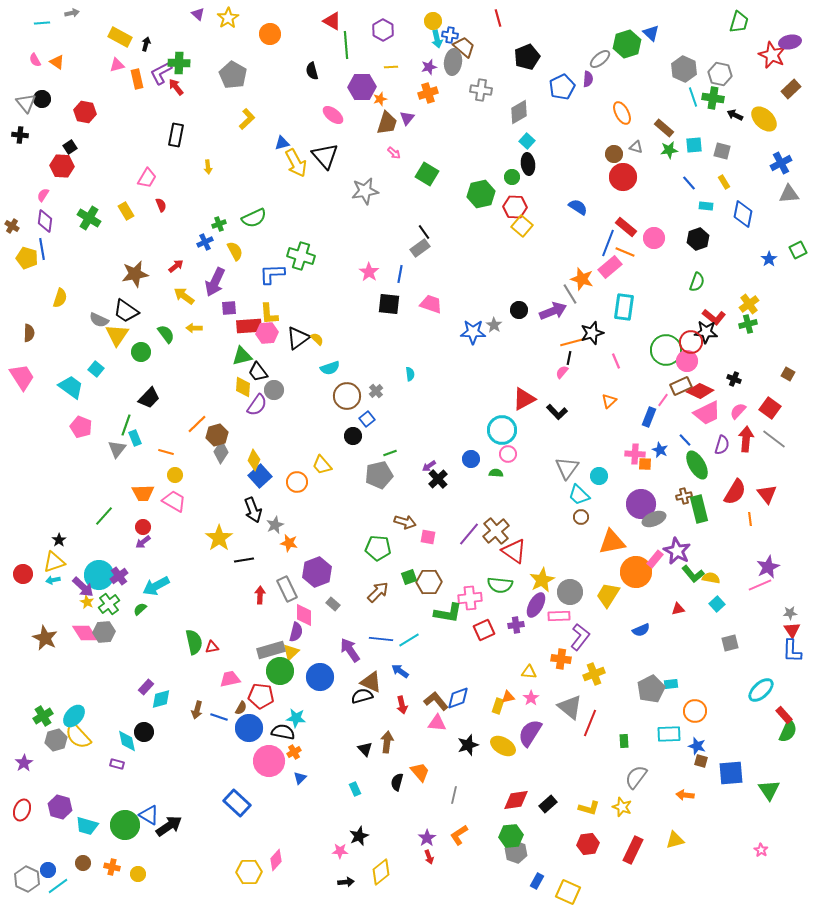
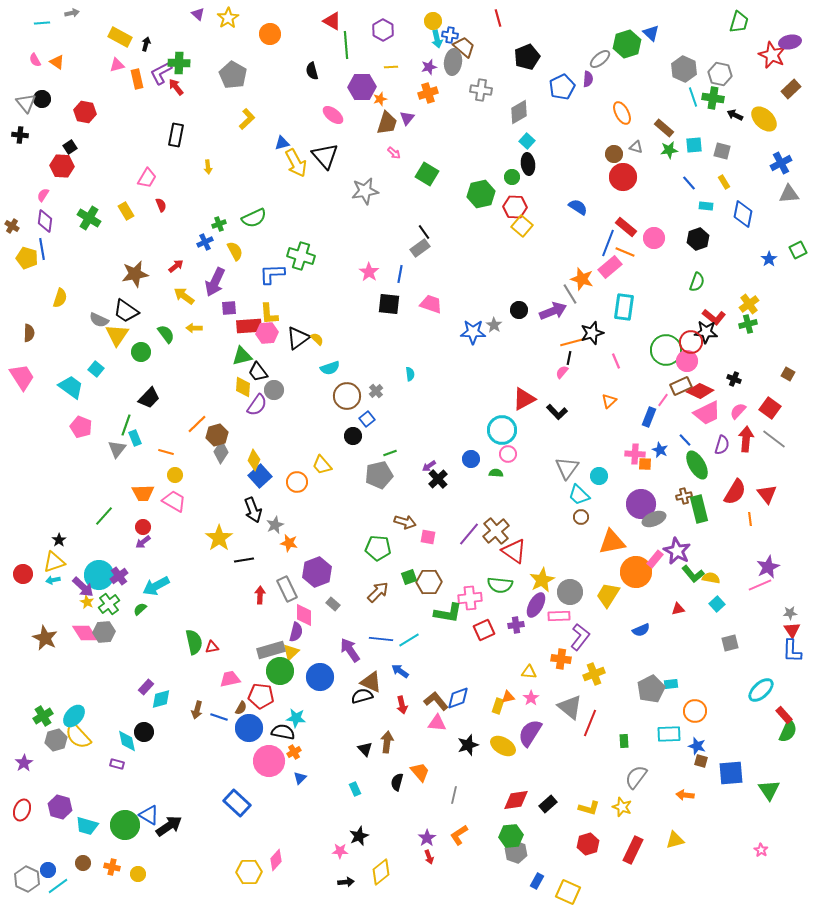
red hexagon at (588, 844): rotated 10 degrees counterclockwise
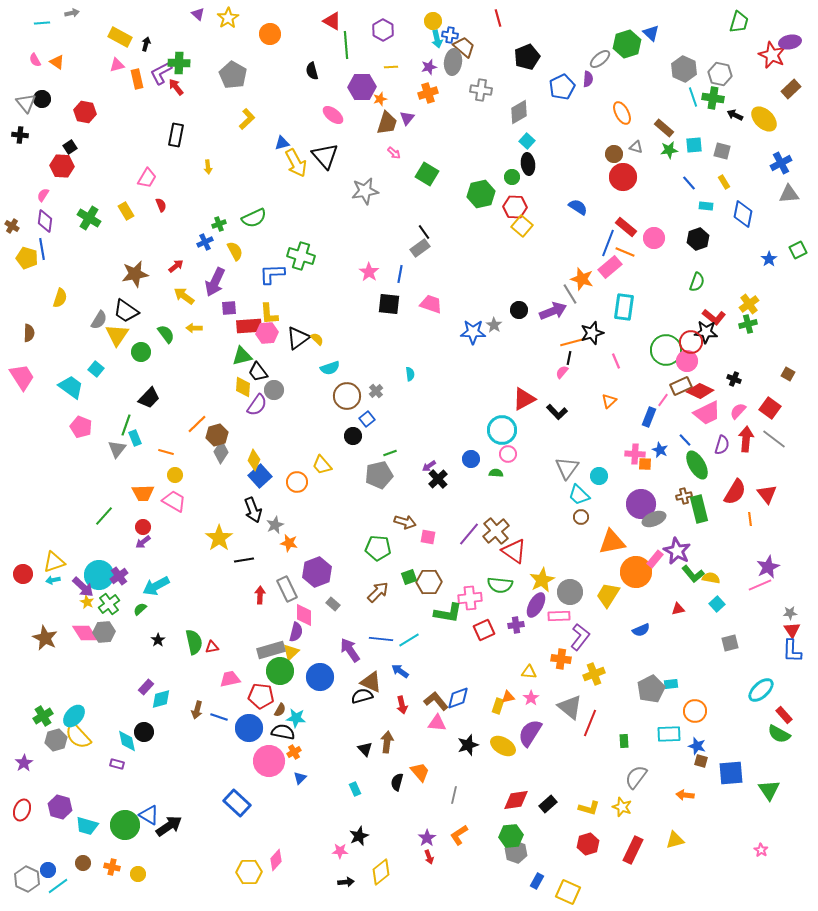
gray semicircle at (99, 320): rotated 84 degrees counterclockwise
black star at (59, 540): moved 99 px right, 100 px down
brown semicircle at (241, 708): moved 39 px right, 2 px down
green semicircle at (788, 731): moved 9 px left, 3 px down; rotated 95 degrees clockwise
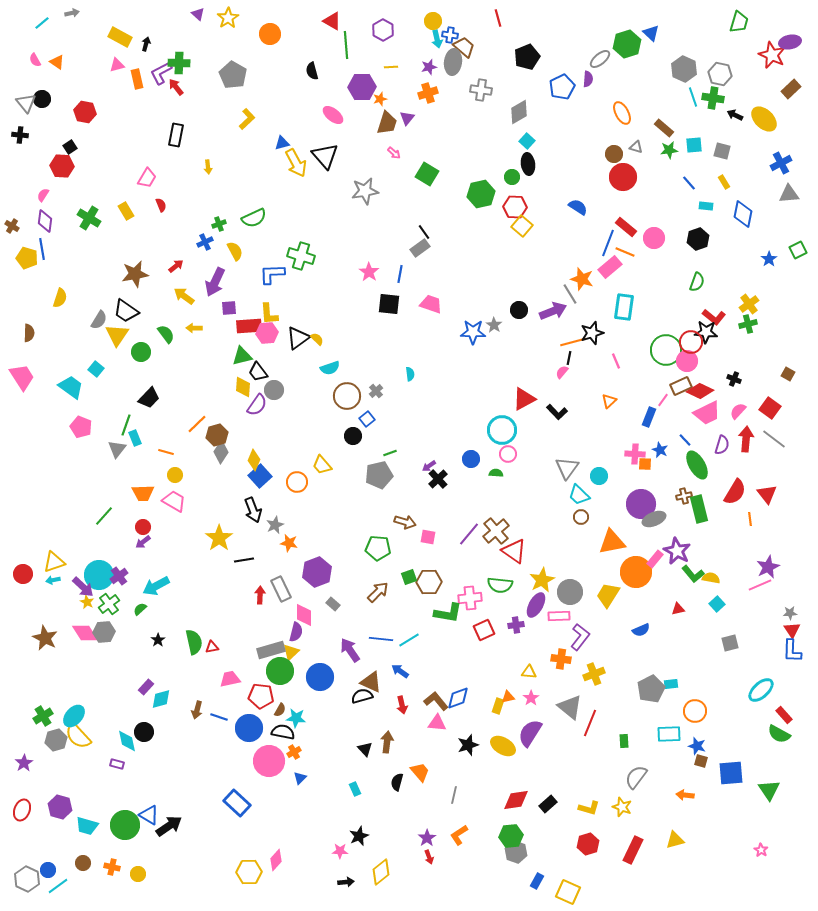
cyan line at (42, 23): rotated 35 degrees counterclockwise
gray rectangle at (287, 589): moved 6 px left
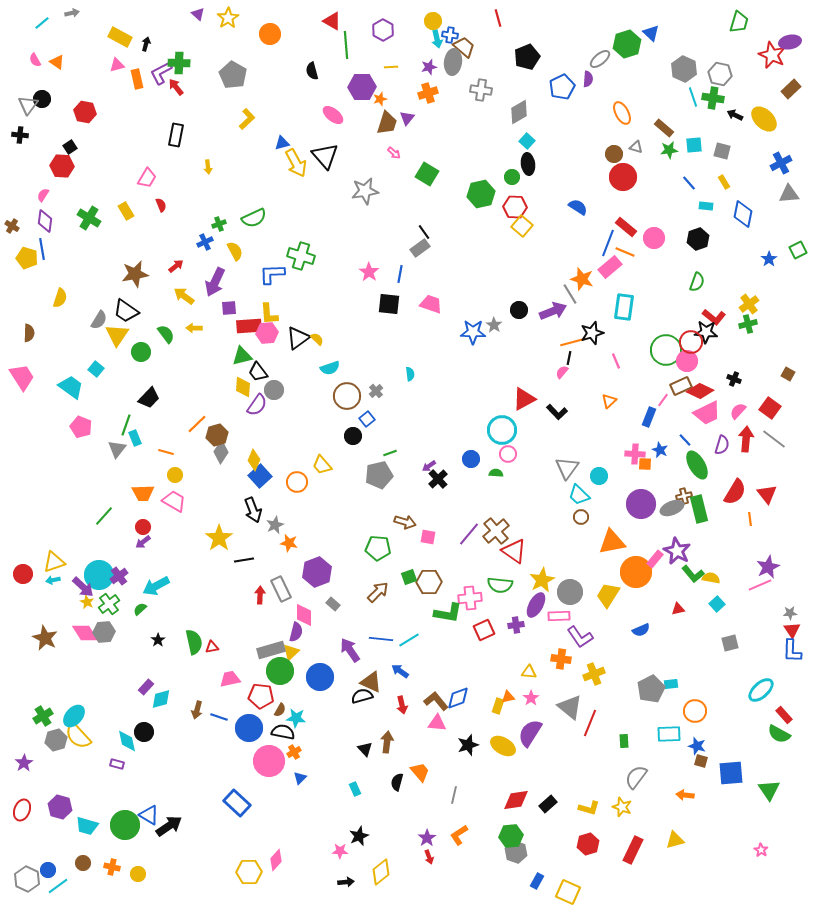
gray triangle at (26, 103): moved 2 px right, 2 px down; rotated 15 degrees clockwise
gray ellipse at (654, 519): moved 18 px right, 11 px up
purple L-shape at (580, 637): rotated 108 degrees clockwise
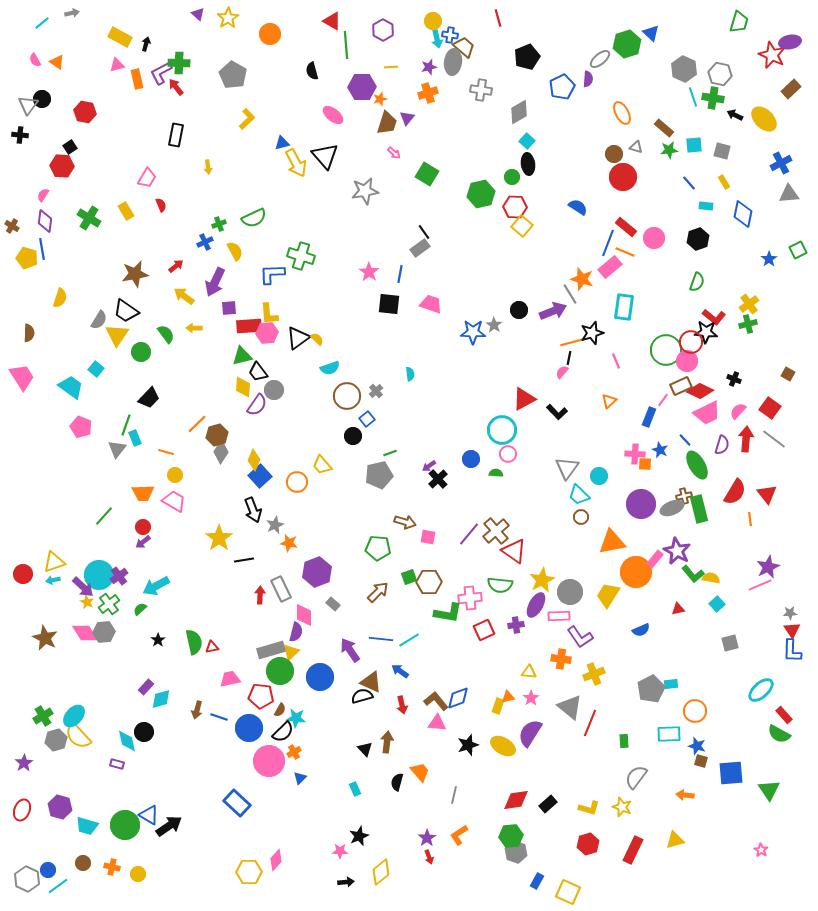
black semicircle at (283, 732): rotated 125 degrees clockwise
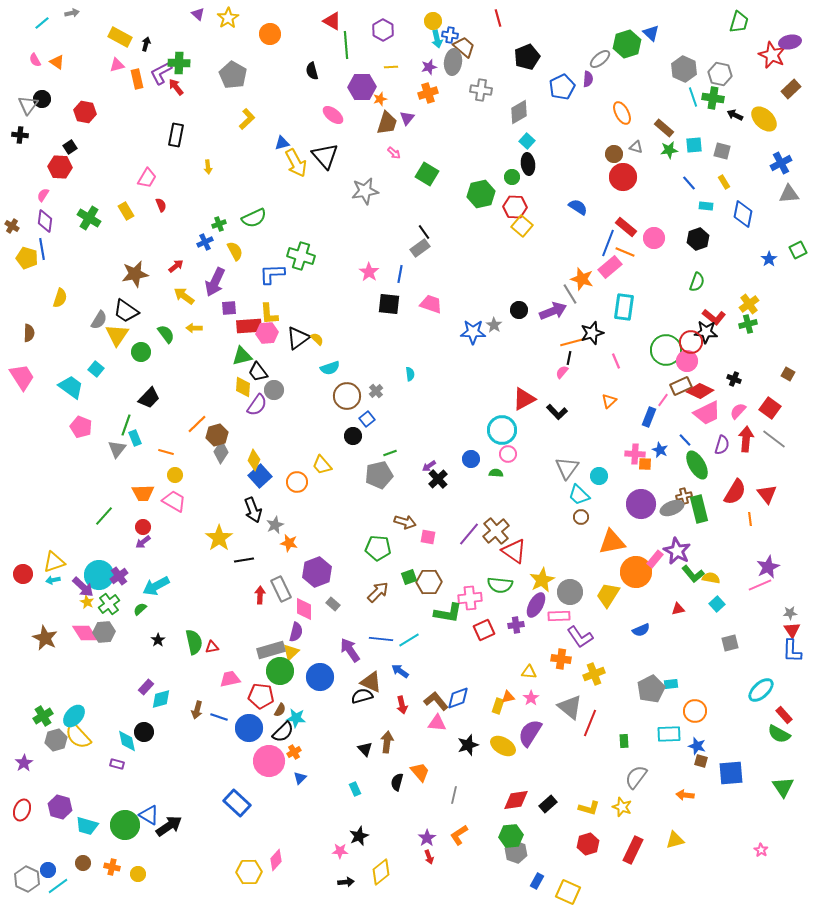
red hexagon at (62, 166): moved 2 px left, 1 px down
pink diamond at (304, 615): moved 6 px up
green triangle at (769, 790): moved 14 px right, 3 px up
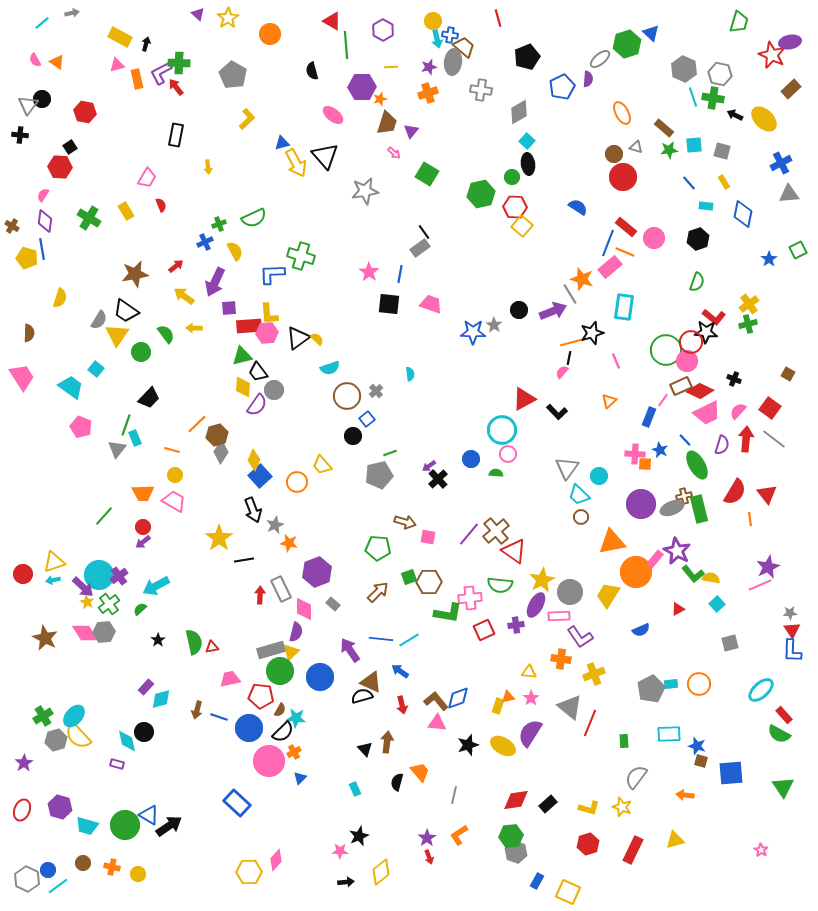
purple triangle at (407, 118): moved 4 px right, 13 px down
orange line at (166, 452): moved 6 px right, 2 px up
red triangle at (678, 609): rotated 16 degrees counterclockwise
orange circle at (695, 711): moved 4 px right, 27 px up
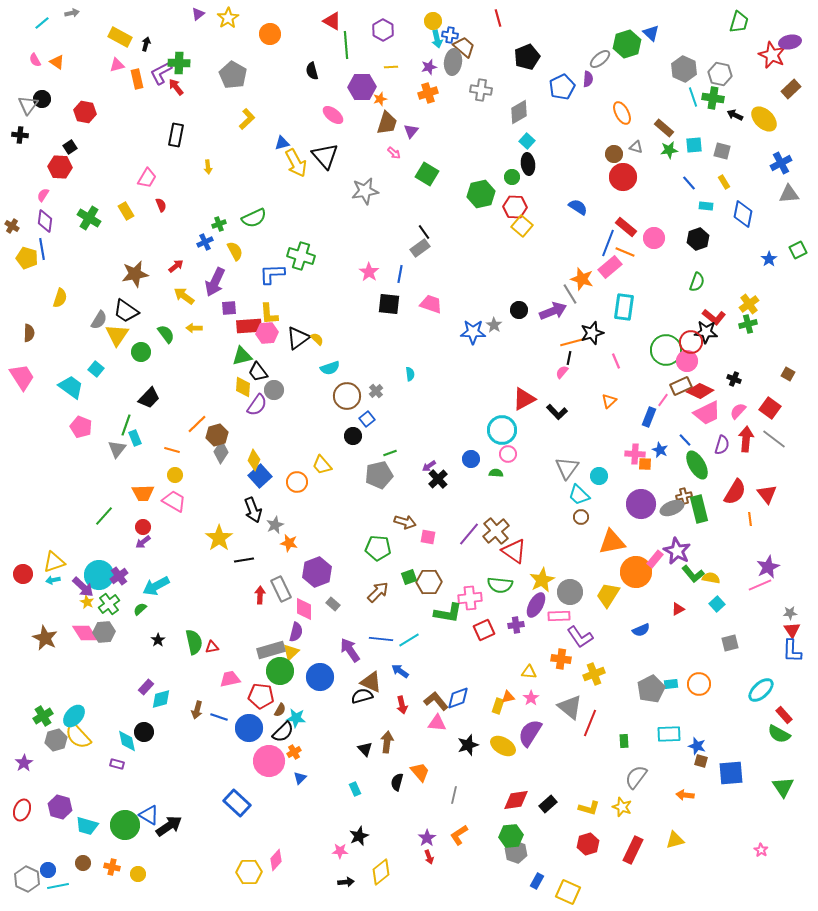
purple triangle at (198, 14): rotated 40 degrees clockwise
cyan line at (58, 886): rotated 25 degrees clockwise
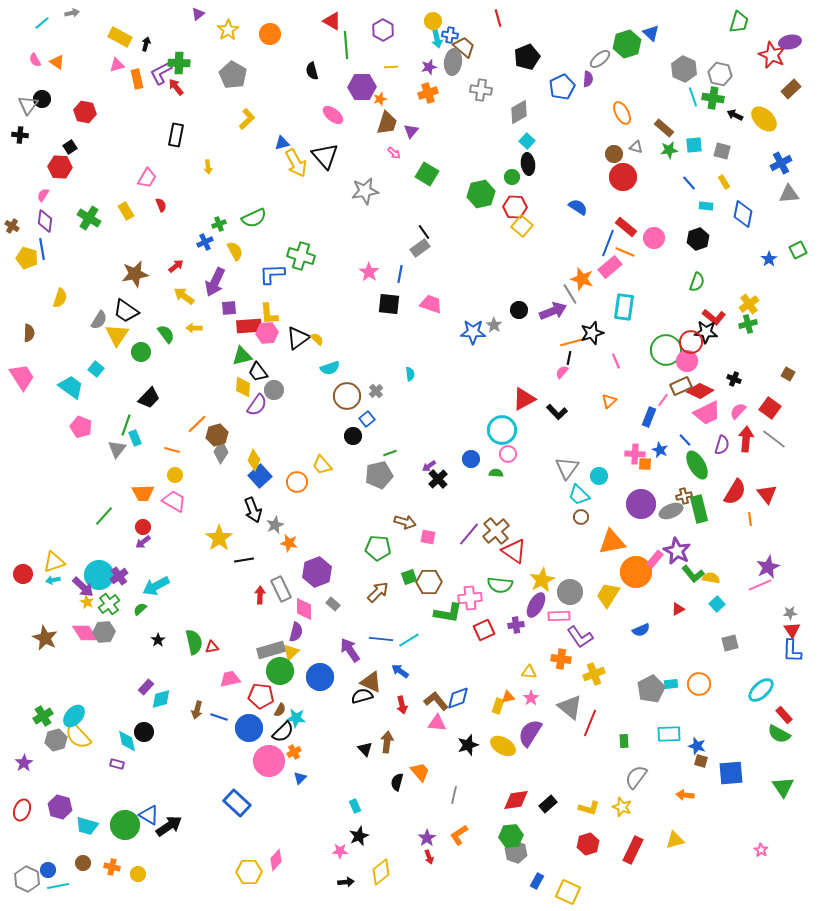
yellow star at (228, 18): moved 12 px down
gray ellipse at (672, 508): moved 1 px left, 3 px down
cyan rectangle at (355, 789): moved 17 px down
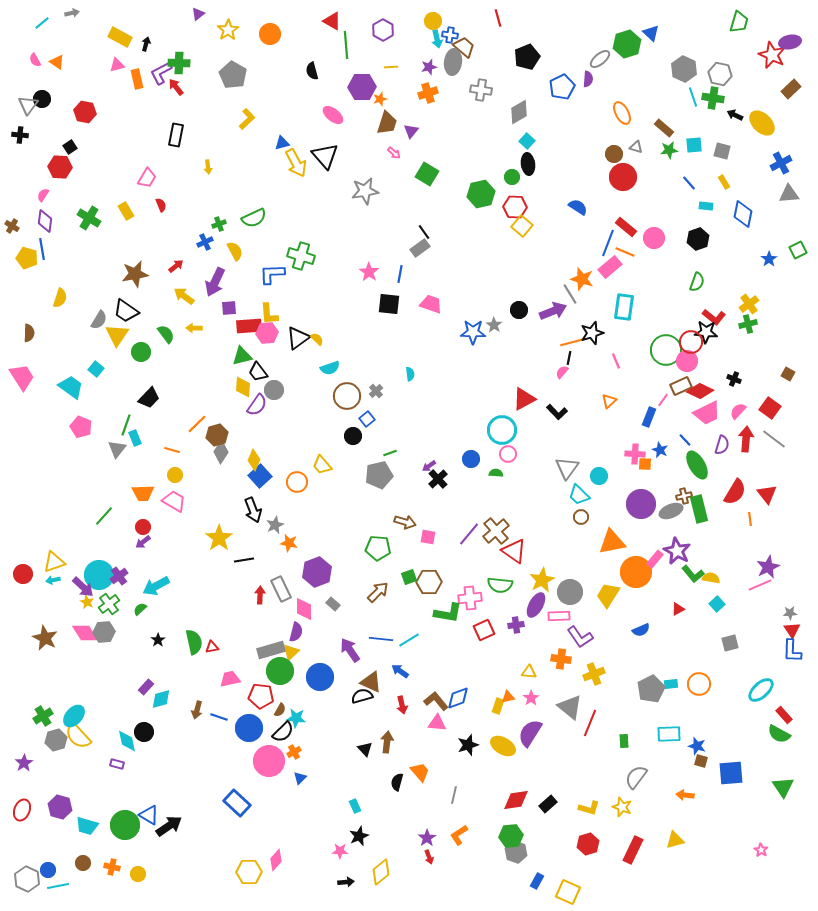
yellow ellipse at (764, 119): moved 2 px left, 4 px down
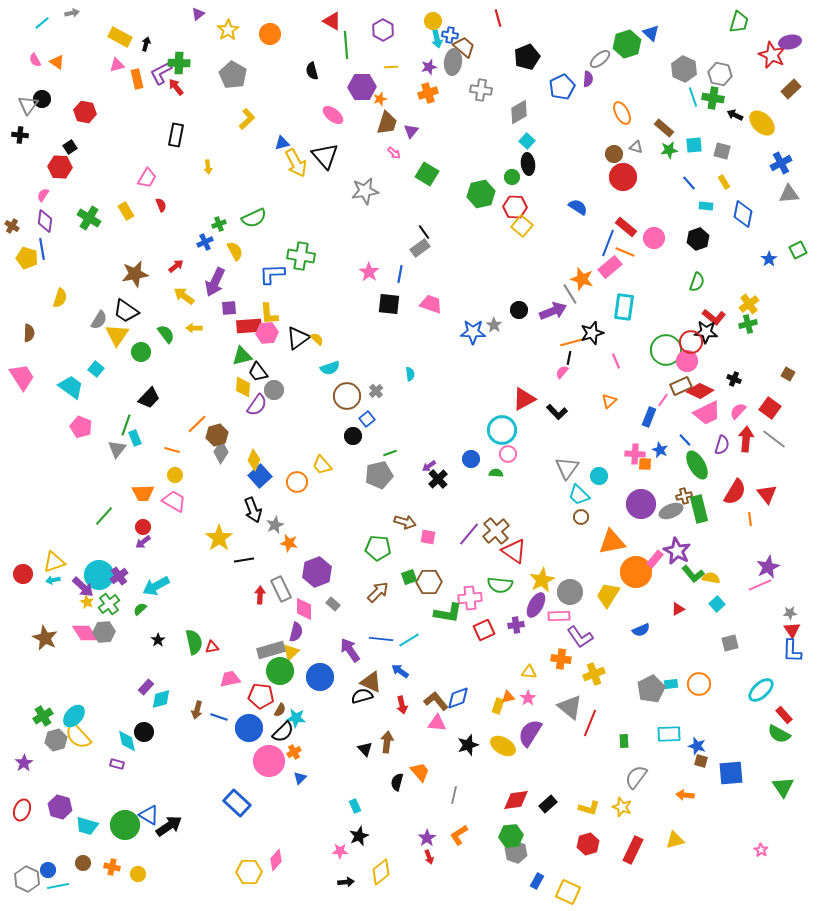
green cross at (301, 256): rotated 8 degrees counterclockwise
pink star at (531, 698): moved 3 px left
